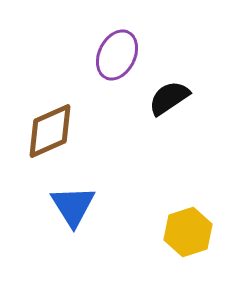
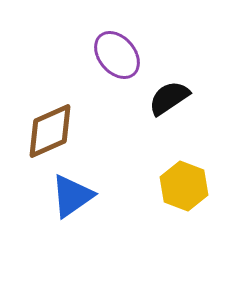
purple ellipse: rotated 66 degrees counterclockwise
blue triangle: moved 1 px left, 10 px up; rotated 27 degrees clockwise
yellow hexagon: moved 4 px left, 46 px up; rotated 21 degrees counterclockwise
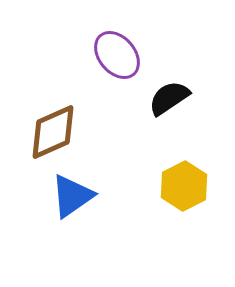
brown diamond: moved 3 px right, 1 px down
yellow hexagon: rotated 12 degrees clockwise
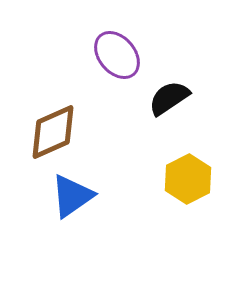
yellow hexagon: moved 4 px right, 7 px up
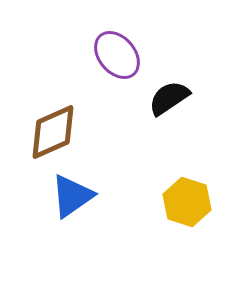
yellow hexagon: moved 1 px left, 23 px down; rotated 15 degrees counterclockwise
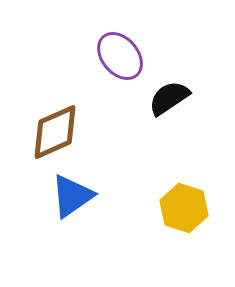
purple ellipse: moved 3 px right, 1 px down
brown diamond: moved 2 px right
yellow hexagon: moved 3 px left, 6 px down
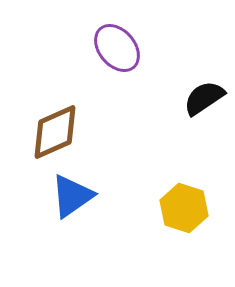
purple ellipse: moved 3 px left, 8 px up
black semicircle: moved 35 px right
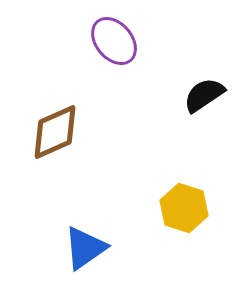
purple ellipse: moved 3 px left, 7 px up
black semicircle: moved 3 px up
blue triangle: moved 13 px right, 52 px down
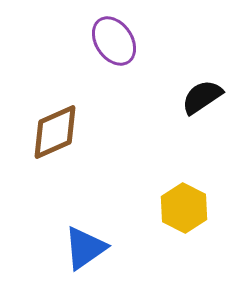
purple ellipse: rotated 6 degrees clockwise
black semicircle: moved 2 px left, 2 px down
yellow hexagon: rotated 9 degrees clockwise
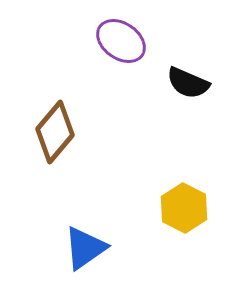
purple ellipse: moved 7 px right; rotated 21 degrees counterclockwise
black semicircle: moved 14 px left, 14 px up; rotated 123 degrees counterclockwise
brown diamond: rotated 26 degrees counterclockwise
